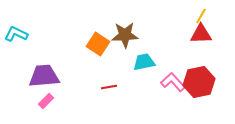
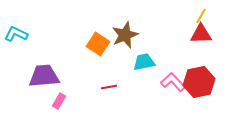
brown star: rotated 20 degrees counterclockwise
pink rectangle: moved 13 px right; rotated 14 degrees counterclockwise
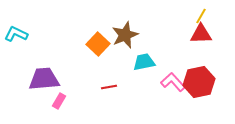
orange square: rotated 10 degrees clockwise
purple trapezoid: moved 3 px down
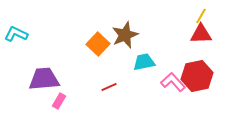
red hexagon: moved 2 px left, 6 px up
red line: rotated 14 degrees counterclockwise
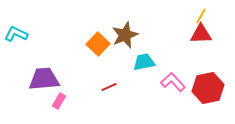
red hexagon: moved 11 px right, 12 px down
